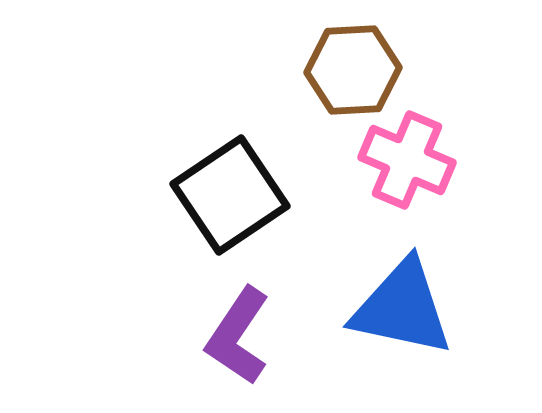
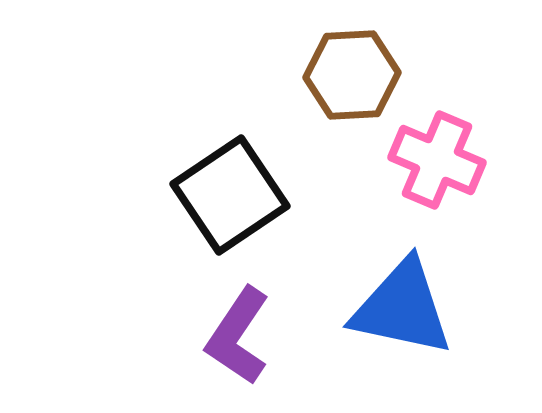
brown hexagon: moved 1 px left, 5 px down
pink cross: moved 30 px right
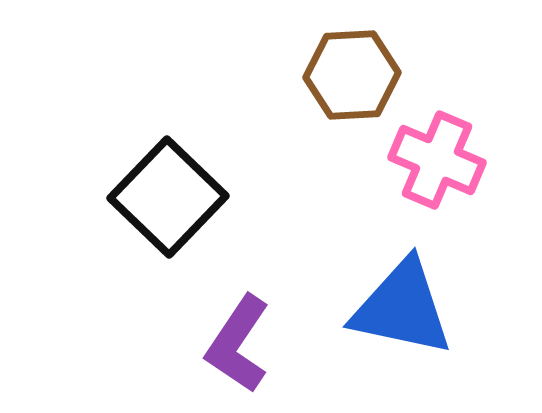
black square: moved 62 px left, 2 px down; rotated 12 degrees counterclockwise
purple L-shape: moved 8 px down
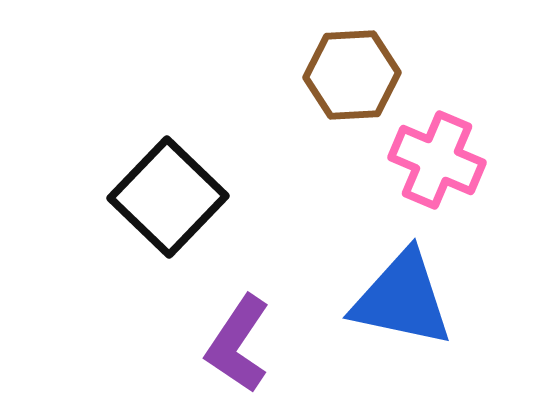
blue triangle: moved 9 px up
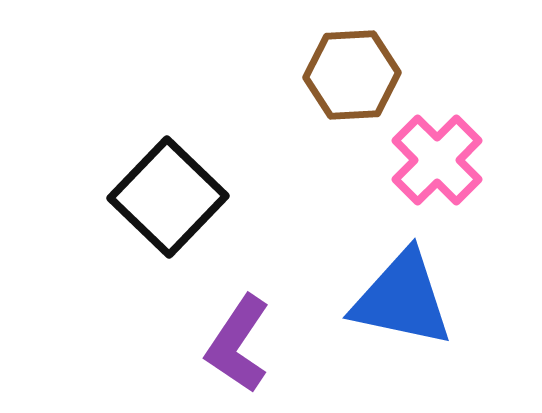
pink cross: rotated 22 degrees clockwise
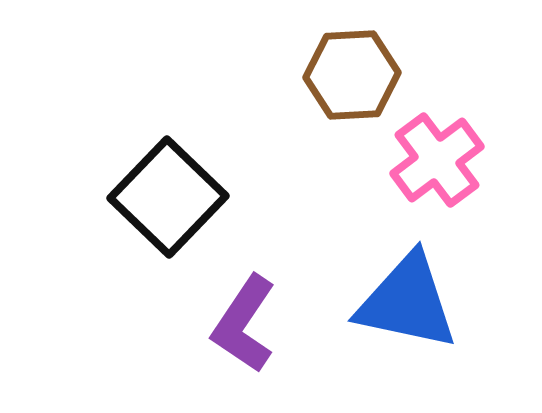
pink cross: rotated 8 degrees clockwise
blue triangle: moved 5 px right, 3 px down
purple L-shape: moved 6 px right, 20 px up
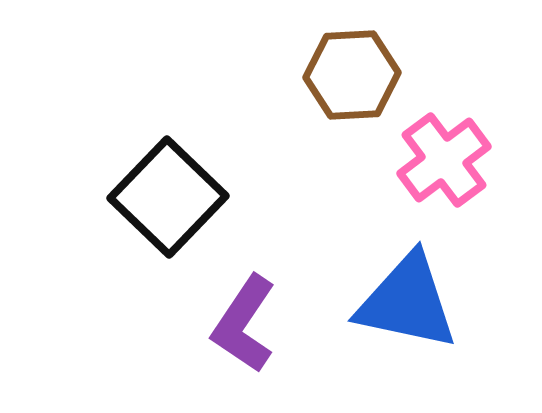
pink cross: moved 7 px right
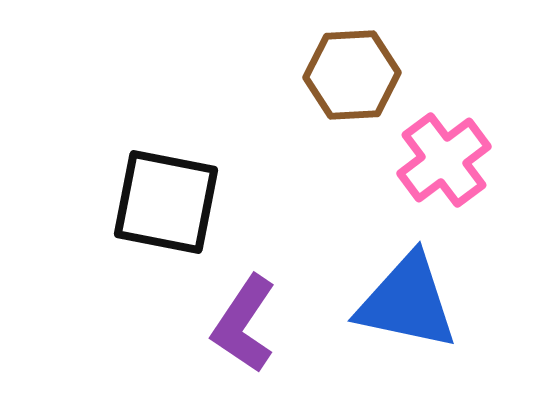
black square: moved 2 px left, 5 px down; rotated 33 degrees counterclockwise
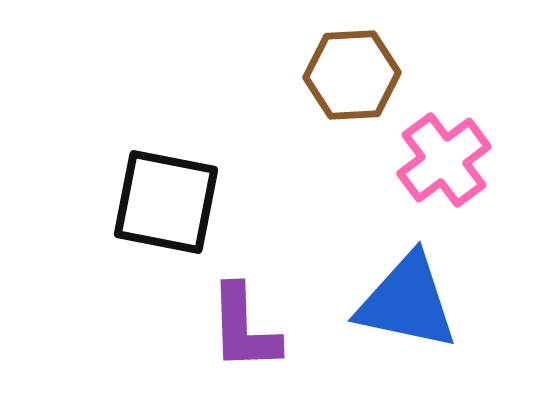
purple L-shape: moved 4 px down; rotated 36 degrees counterclockwise
